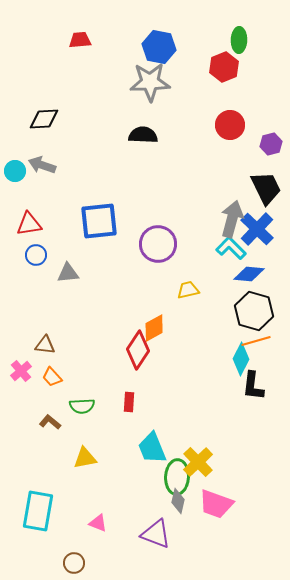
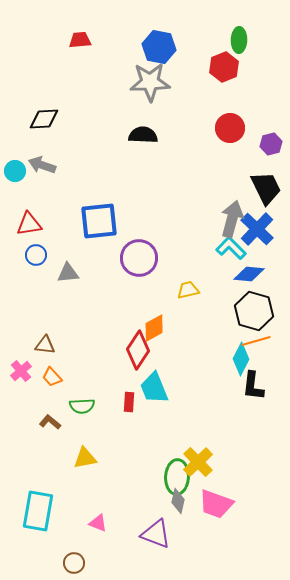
red circle at (230, 125): moved 3 px down
purple circle at (158, 244): moved 19 px left, 14 px down
cyan trapezoid at (152, 448): moved 2 px right, 60 px up
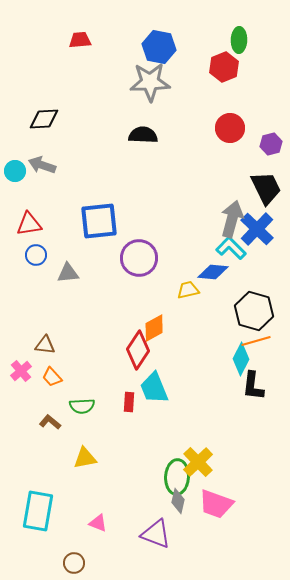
blue diamond at (249, 274): moved 36 px left, 2 px up
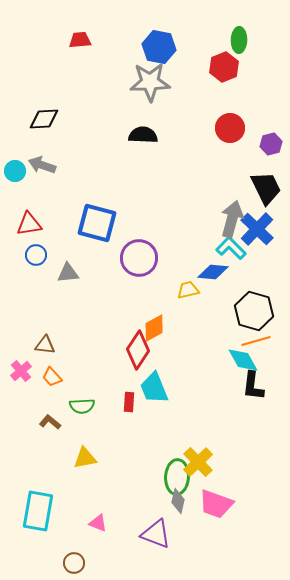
blue square at (99, 221): moved 2 px left, 2 px down; rotated 21 degrees clockwise
cyan diamond at (241, 359): moved 2 px right, 1 px down; rotated 56 degrees counterclockwise
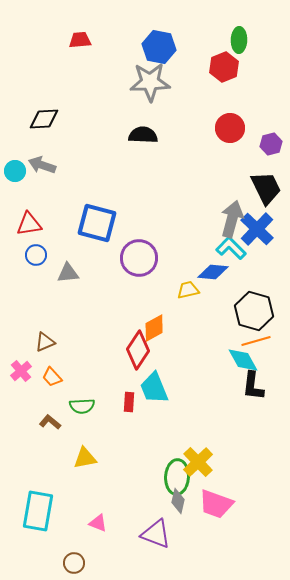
brown triangle at (45, 345): moved 3 px up; rotated 30 degrees counterclockwise
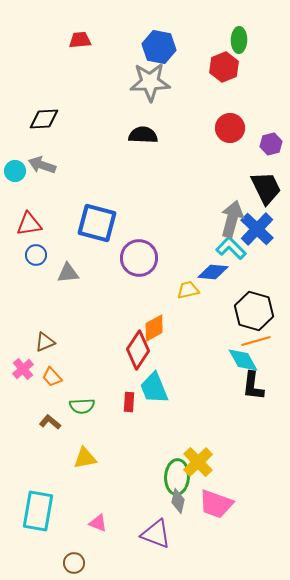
pink cross at (21, 371): moved 2 px right, 2 px up
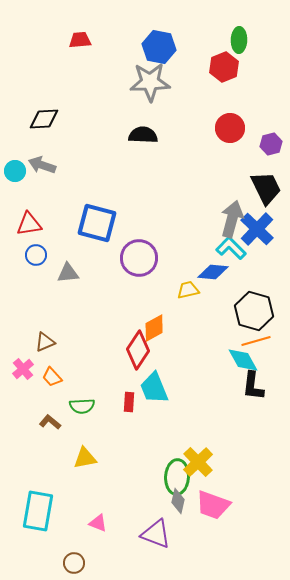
pink trapezoid at (216, 504): moved 3 px left, 1 px down
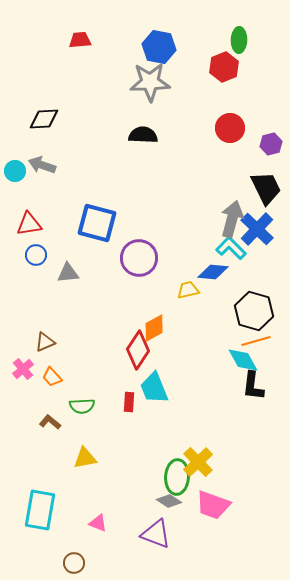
gray diamond at (178, 501): moved 9 px left; rotated 70 degrees counterclockwise
cyan rectangle at (38, 511): moved 2 px right, 1 px up
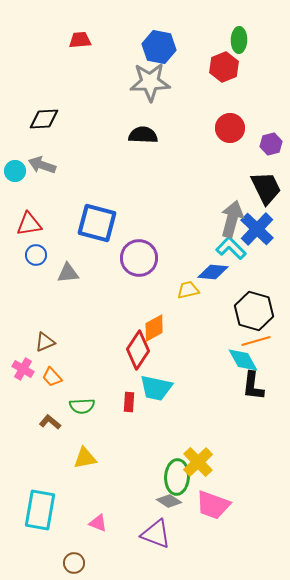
pink cross at (23, 369): rotated 20 degrees counterclockwise
cyan trapezoid at (154, 388): moved 2 px right; rotated 56 degrees counterclockwise
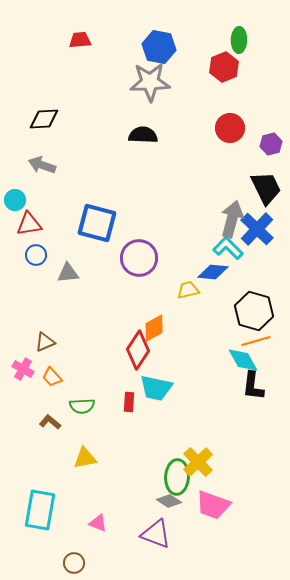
cyan circle at (15, 171): moved 29 px down
cyan L-shape at (231, 248): moved 3 px left
